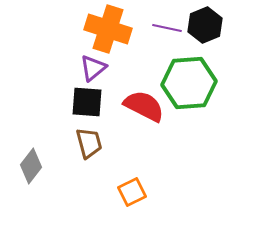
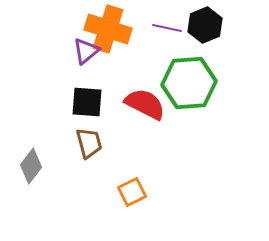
purple triangle: moved 7 px left, 17 px up
red semicircle: moved 1 px right, 2 px up
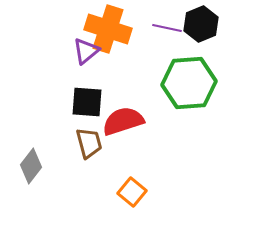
black hexagon: moved 4 px left, 1 px up
red semicircle: moved 22 px left, 17 px down; rotated 45 degrees counterclockwise
orange square: rotated 24 degrees counterclockwise
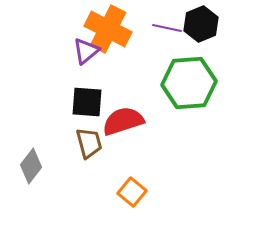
orange cross: rotated 9 degrees clockwise
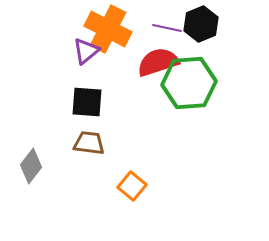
red semicircle: moved 35 px right, 59 px up
brown trapezoid: rotated 68 degrees counterclockwise
orange square: moved 6 px up
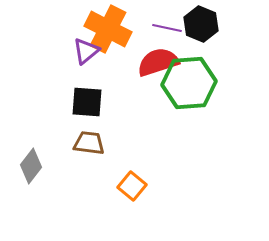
black hexagon: rotated 16 degrees counterclockwise
